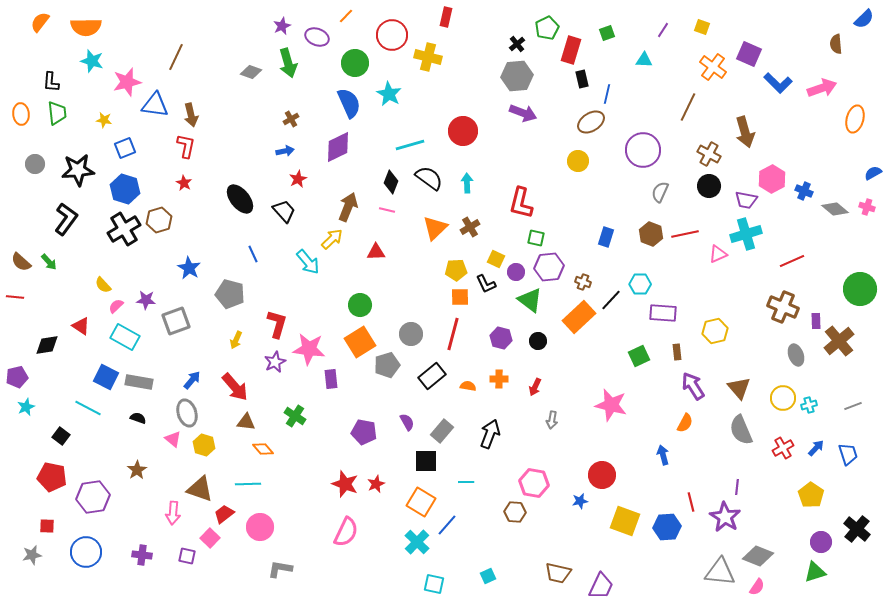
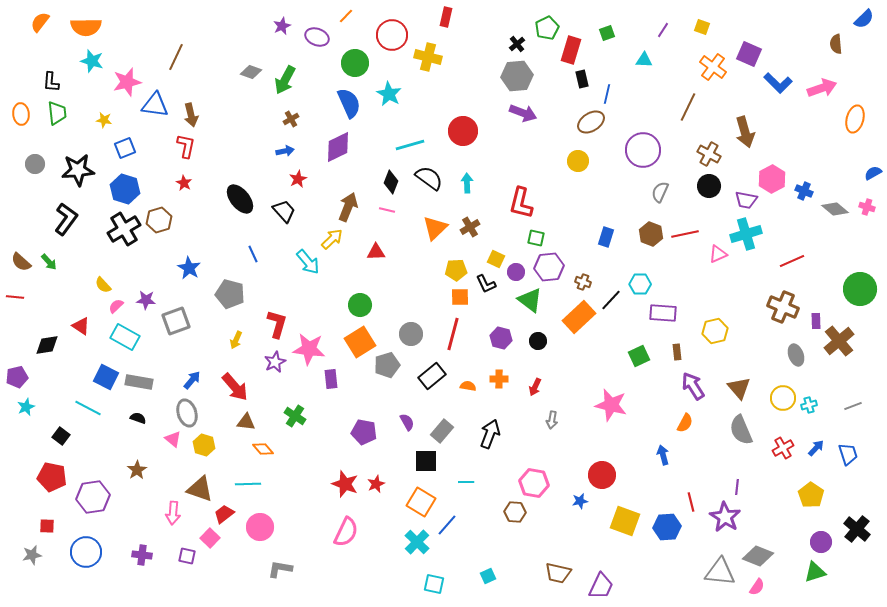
green arrow at (288, 63): moved 3 px left, 17 px down; rotated 44 degrees clockwise
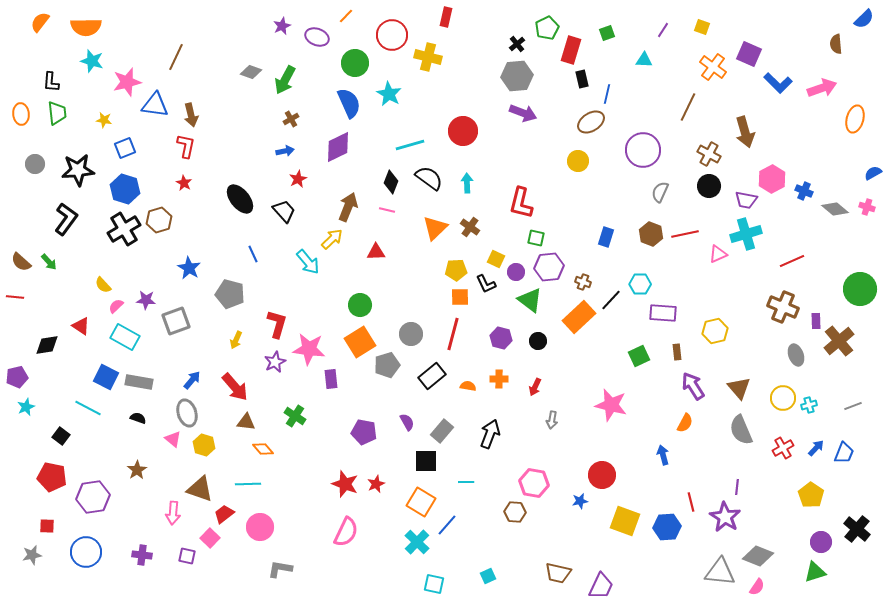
brown cross at (470, 227): rotated 24 degrees counterclockwise
blue trapezoid at (848, 454): moved 4 px left, 1 px up; rotated 40 degrees clockwise
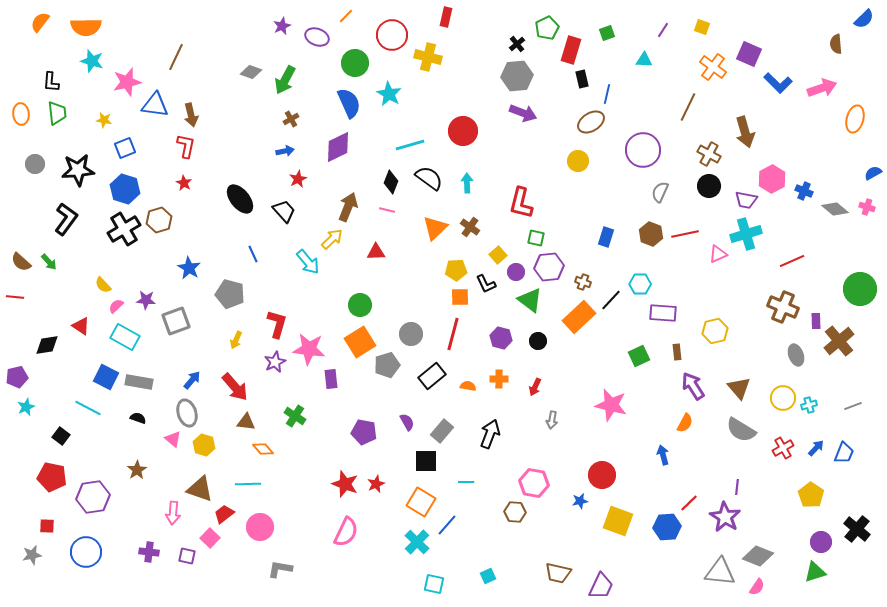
yellow square at (496, 259): moved 2 px right, 4 px up; rotated 24 degrees clockwise
gray semicircle at (741, 430): rotated 36 degrees counterclockwise
red line at (691, 502): moved 2 px left, 1 px down; rotated 60 degrees clockwise
yellow square at (625, 521): moved 7 px left
purple cross at (142, 555): moved 7 px right, 3 px up
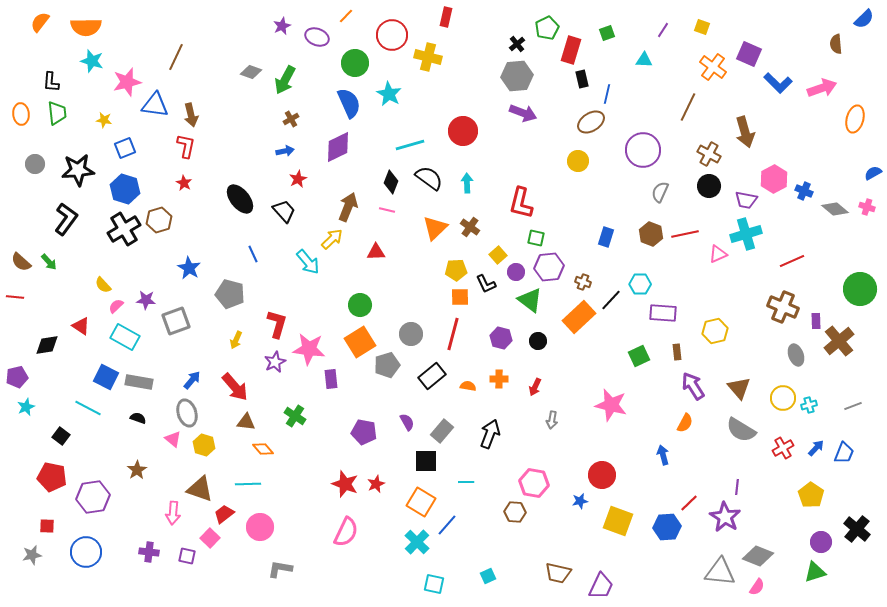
pink hexagon at (772, 179): moved 2 px right
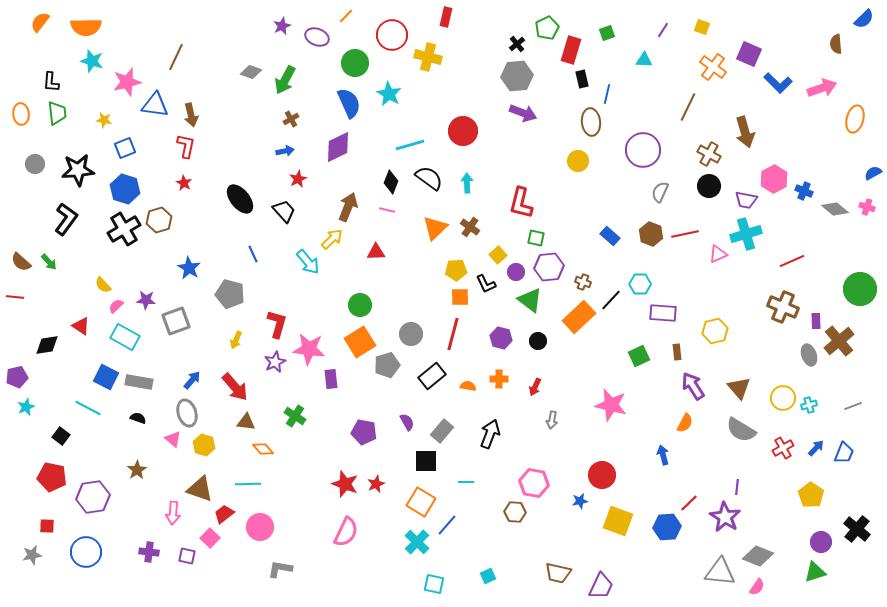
brown ellipse at (591, 122): rotated 64 degrees counterclockwise
blue rectangle at (606, 237): moved 4 px right, 1 px up; rotated 66 degrees counterclockwise
gray ellipse at (796, 355): moved 13 px right
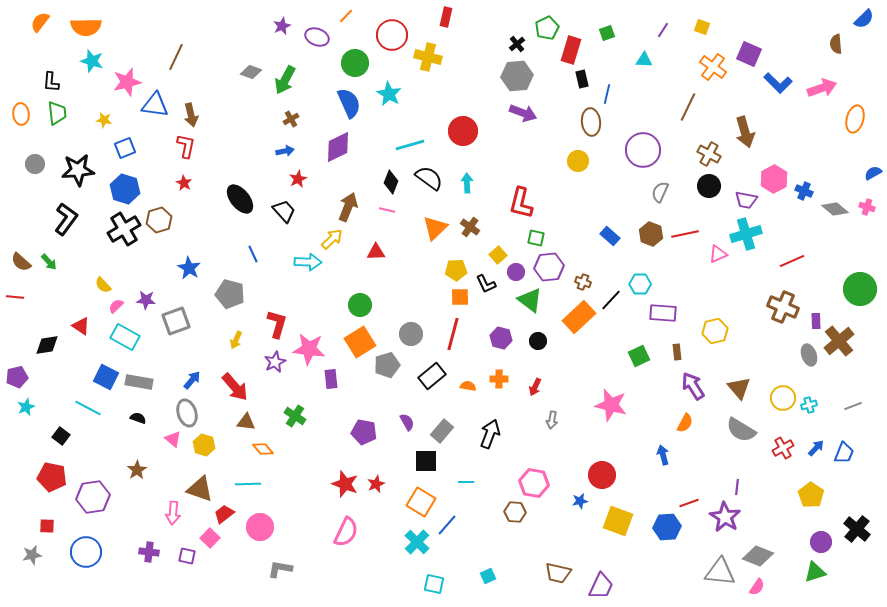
cyan arrow at (308, 262): rotated 48 degrees counterclockwise
red line at (689, 503): rotated 24 degrees clockwise
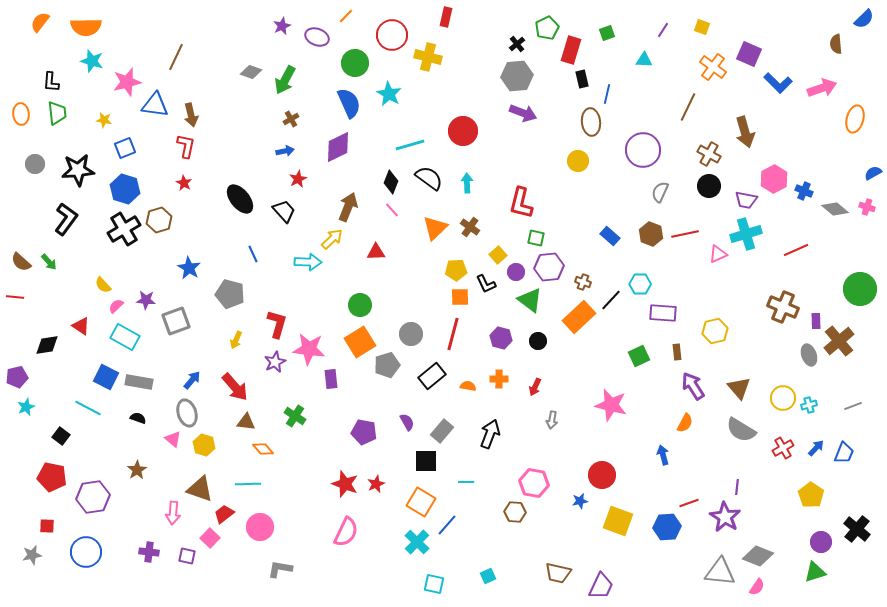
pink line at (387, 210): moved 5 px right; rotated 35 degrees clockwise
red line at (792, 261): moved 4 px right, 11 px up
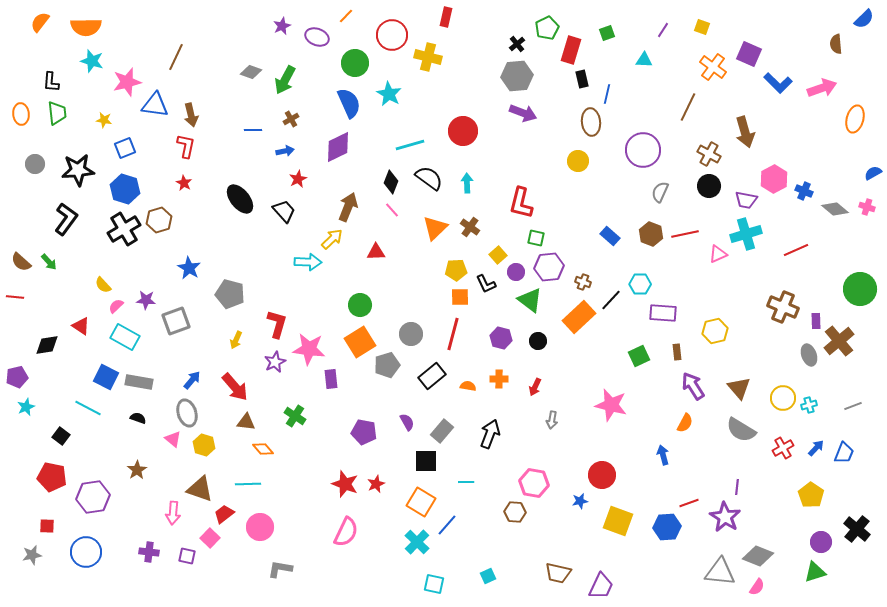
blue line at (253, 254): moved 124 px up; rotated 66 degrees counterclockwise
